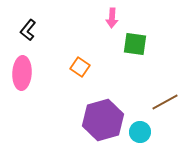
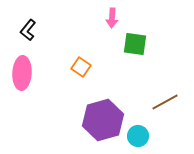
orange square: moved 1 px right
cyan circle: moved 2 px left, 4 px down
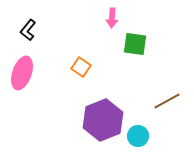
pink ellipse: rotated 16 degrees clockwise
brown line: moved 2 px right, 1 px up
purple hexagon: rotated 6 degrees counterclockwise
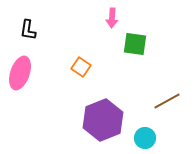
black L-shape: rotated 30 degrees counterclockwise
pink ellipse: moved 2 px left
cyan circle: moved 7 px right, 2 px down
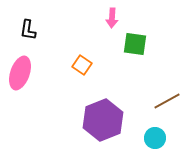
orange square: moved 1 px right, 2 px up
cyan circle: moved 10 px right
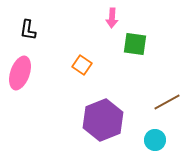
brown line: moved 1 px down
cyan circle: moved 2 px down
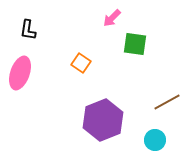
pink arrow: rotated 42 degrees clockwise
orange square: moved 1 px left, 2 px up
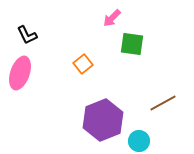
black L-shape: moved 1 px left, 5 px down; rotated 35 degrees counterclockwise
green square: moved 3 px left
orange square: moved 2 px right, 1 px down; rotated 18 degrees clockwise
brown line: moved 4 px left, 1 px down
cyan circle: moved 16 px left, 1 px down
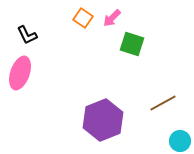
green square: rotated 10 degrees clockwise
orange square: moved 46 px up; rotated 18 degrees counterclockwise
cyan circle: moved 41 px right
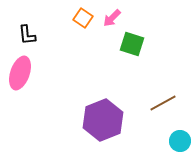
black L-shape: rotated 20 degrees clockwise
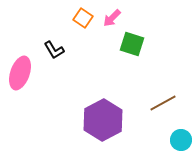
black L-shape: moved 27 px right, 15 px down; rotated 25 degrees counterclockwise
purple hexagon: rotated 6 degrees counterclockwise
cyan circle: moved 1 px right, 1 px up
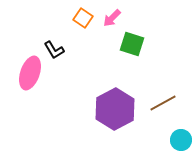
pink ellipse: moved 10 px right
purple hexagon: moved 12 px right, 11 px up
